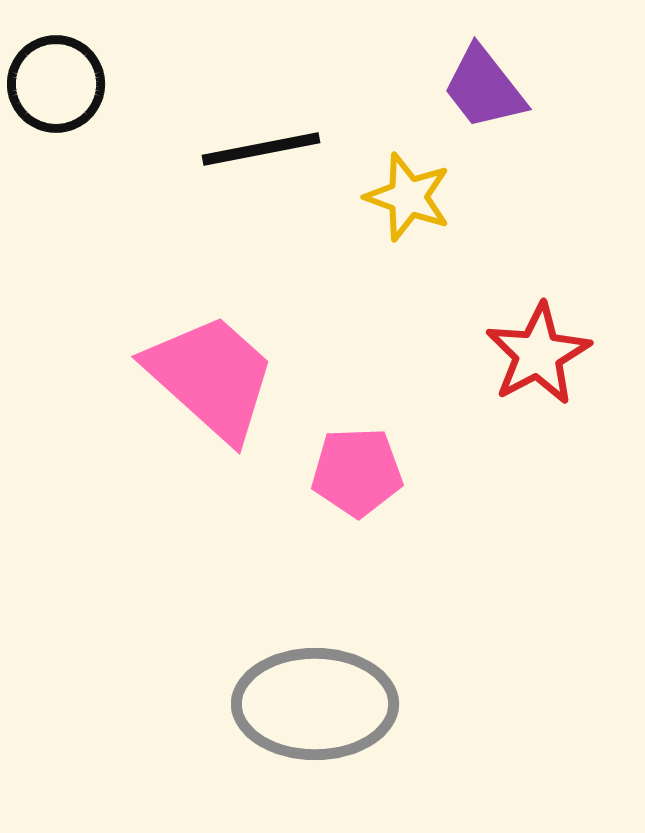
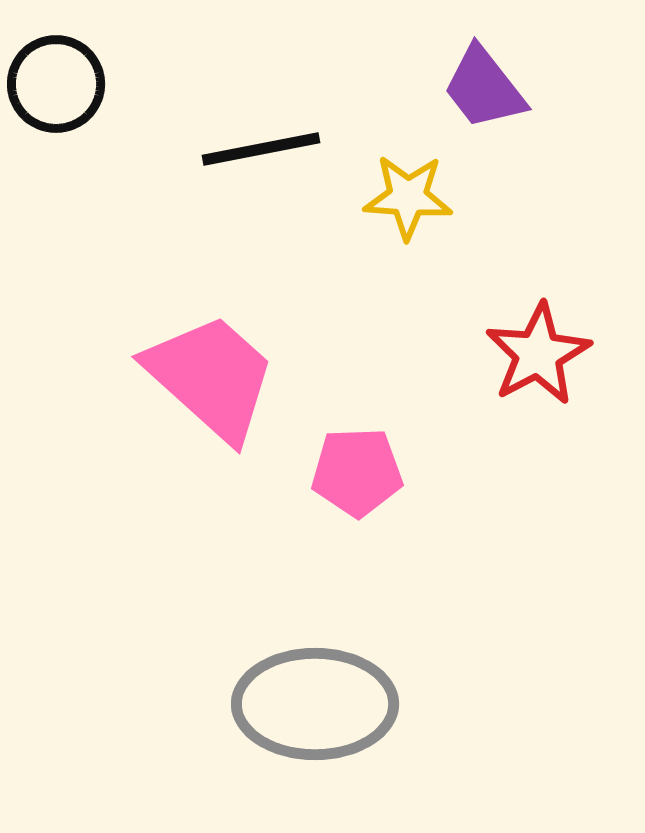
yellow star: rotated 16 degrees counterclockwise
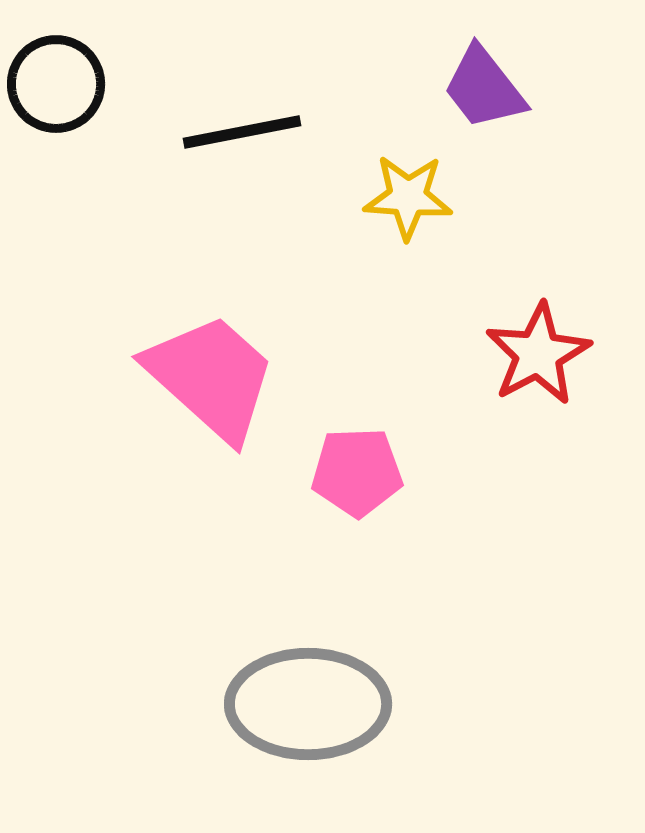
black line: moved 19 px left, 17 px up
gray ellipse: moved 7 px left
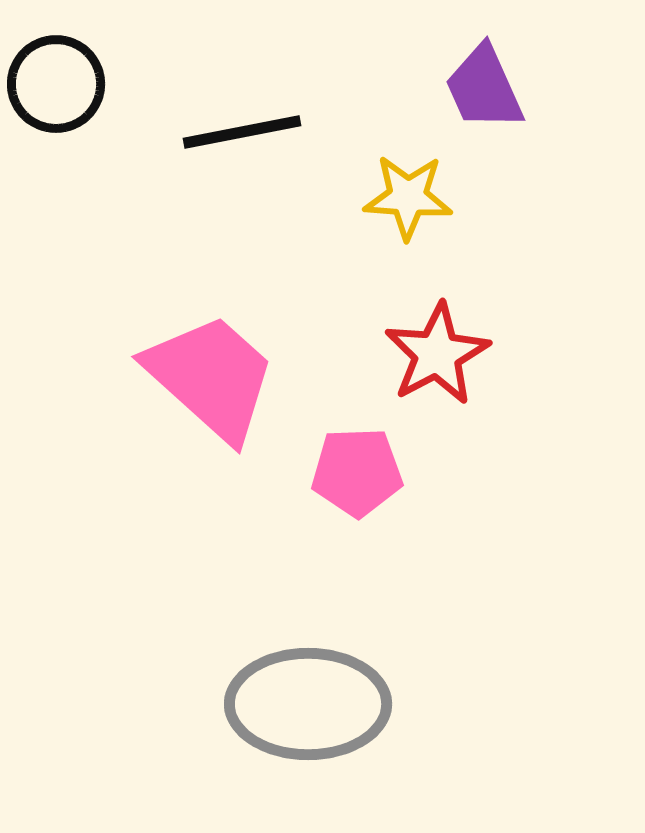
purple trapezoid: rotated 14 degrees clockwise
red star: moved 101 px left
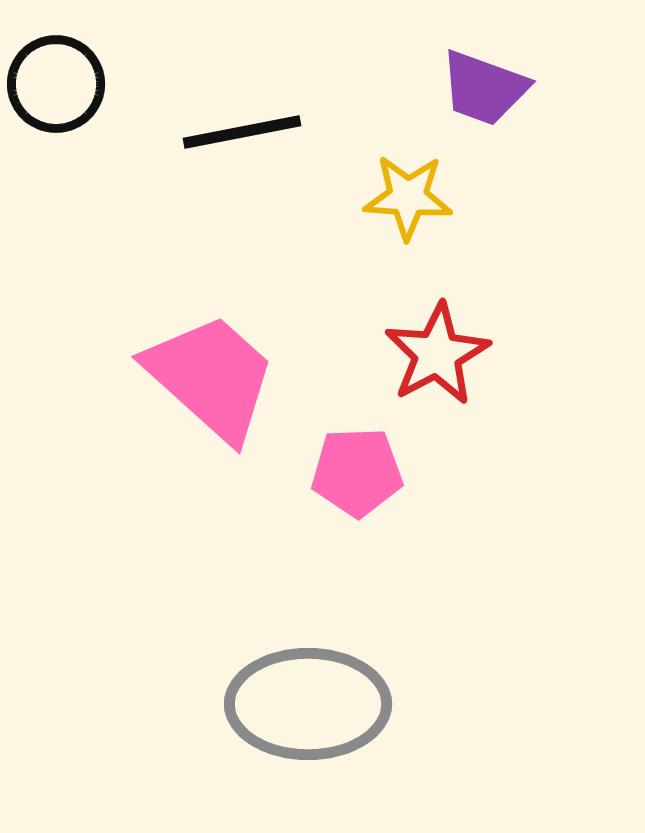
purple trapezoid: rotated 46 degrees counterclockwise
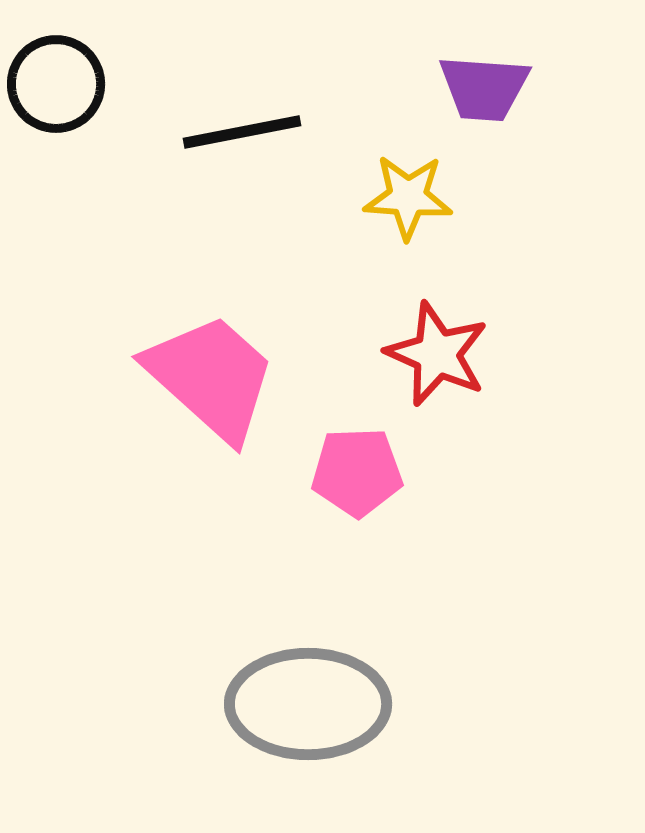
purple trapezoid: rotated 16 degrees counterclockwise
red star: rotated 20 degrees counterclockwise
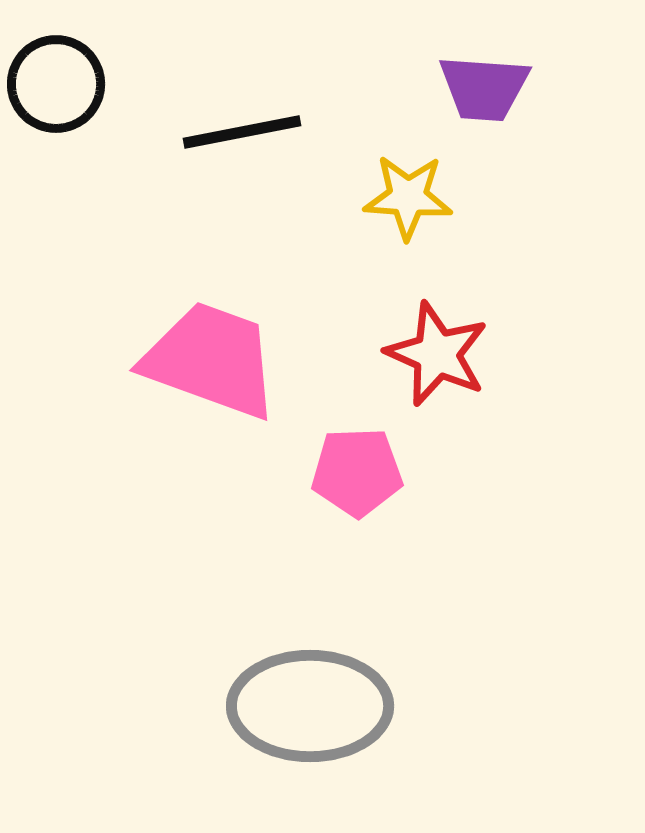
pink trapezoid: moved 17 px up; rotated 22 degrees counterclockwise
gray ellipse: moved 2 px right, 2 px down
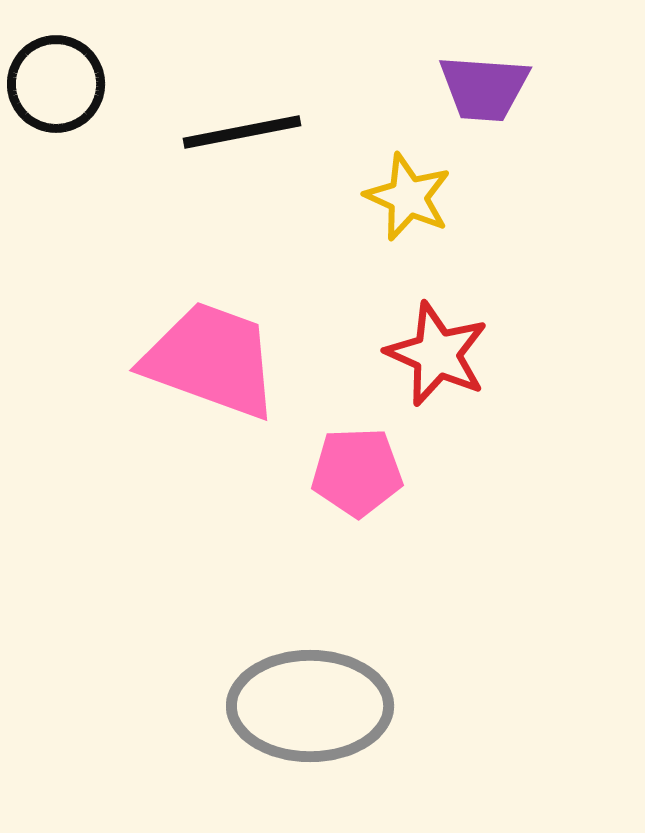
yellow star: rotated 20 degrees clockwise
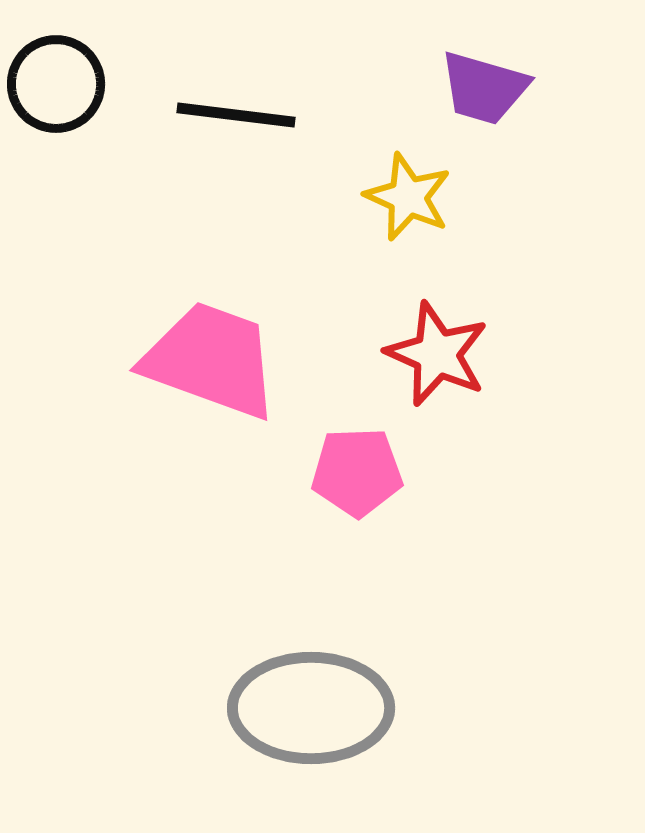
purple trapezoid: rotated 12 degrees clockwise
black line: moved 6 px left, 17 px up; rotated 18 degrees clockwise
gray ellipse: moved 1 px right, 2 px down
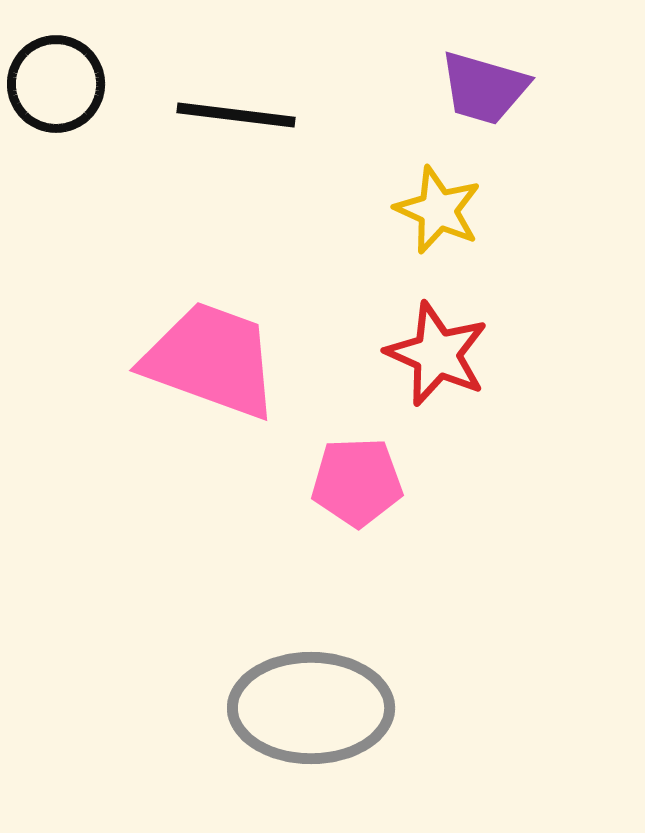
yellow star: moved 30 px right, 13 px down
pink pentagon: moved 10 px down
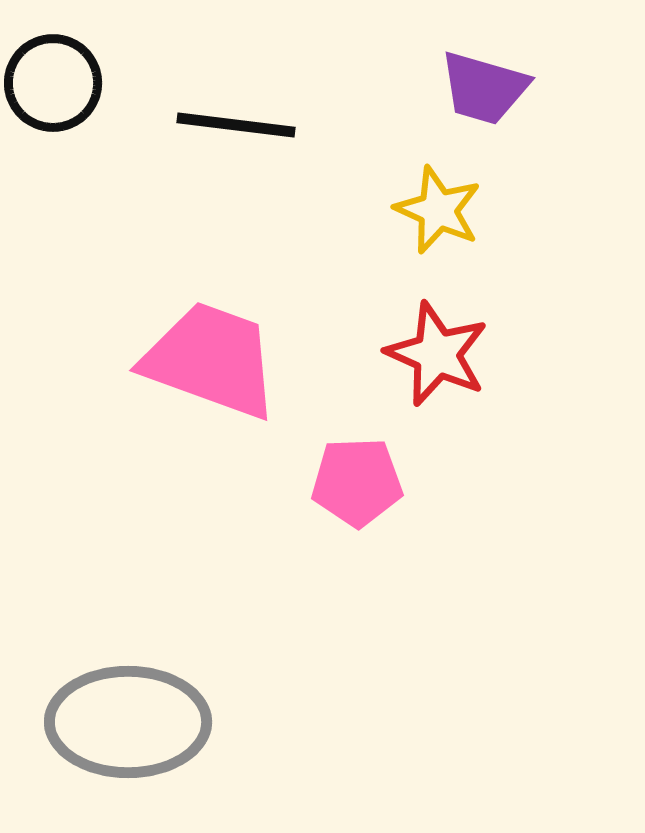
black circle: moved 3 px left, 1 px up
black line: moved 10 px down
gray ellipse: moved 183 px left, 14 px down
